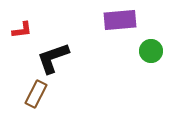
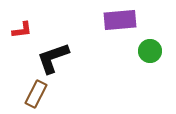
green circle: moved 1 px left
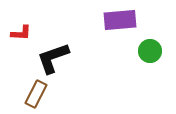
red L-shape: moved 1 px left, 3 px down; rotated 10 degrees clockwise
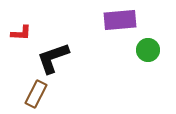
green circle: moved 2 px left, 1 px up
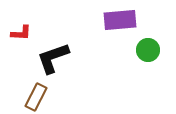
brown rectangle: moved 3 px down
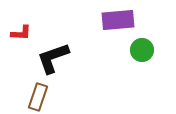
purple rectangle: moved 2 px left
green circle: moved 6 px left
brown rectangle: moved 2 px right; rotated 8 degrees counterclockwise
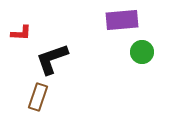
purple rectangle: moved 4 px right
green circle: moved 2 px down
black L-shape: moved 1 px left, 1 px down
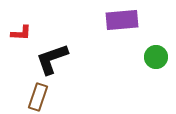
green circle: moved 14 px right, 5 px down
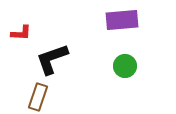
green circle: moved 31 px left, 9 px down
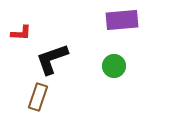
green circle: moved 11 px left
